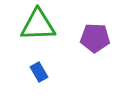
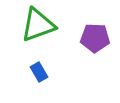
green triangle: rotated 18 degrees counterclockwise
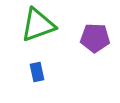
blue rectangle: moved 2 px left; rotated 18 degrees clockwise
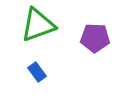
blue rectangle: rotated 24 degrees counterclockwise
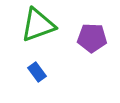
purple pentagon: moved 3 px left
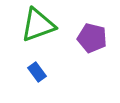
purple pentagon: rotated 12 degrees clockwise
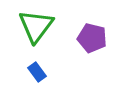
green triangle: moved 2 px left, 1 px down; rotated 33 degrees counterclockwise
